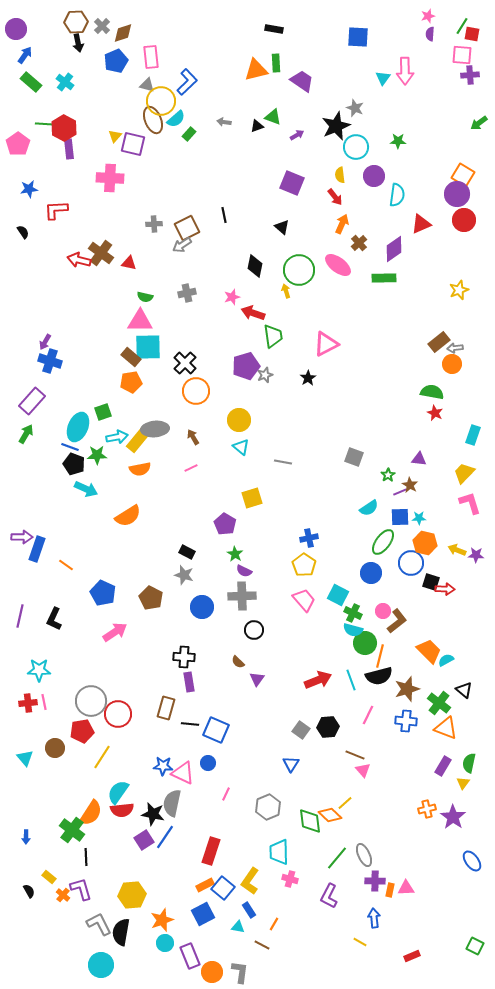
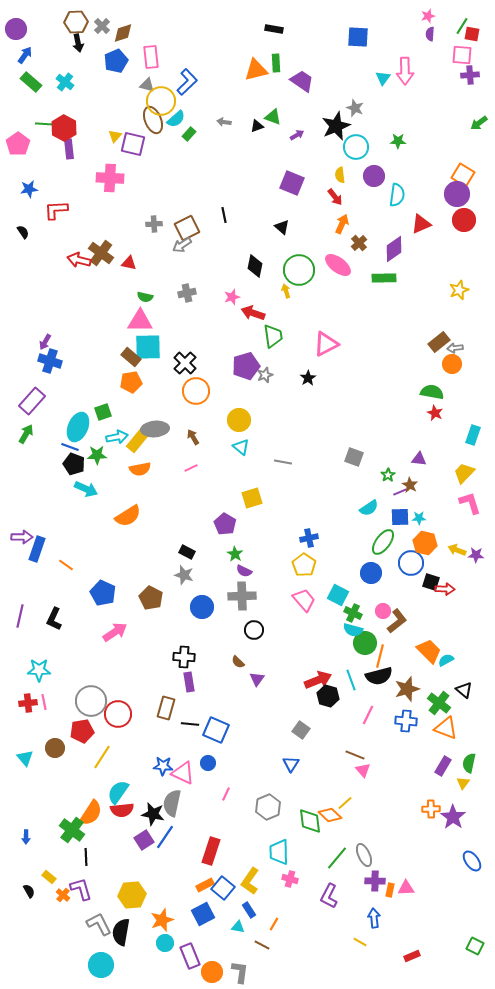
black hexagon at (328, 727): moved 31 px up; rotated 20 degrees clockwise
orange cross at (427, 809): moved 4 px right; rotated 12 degrees clockwise
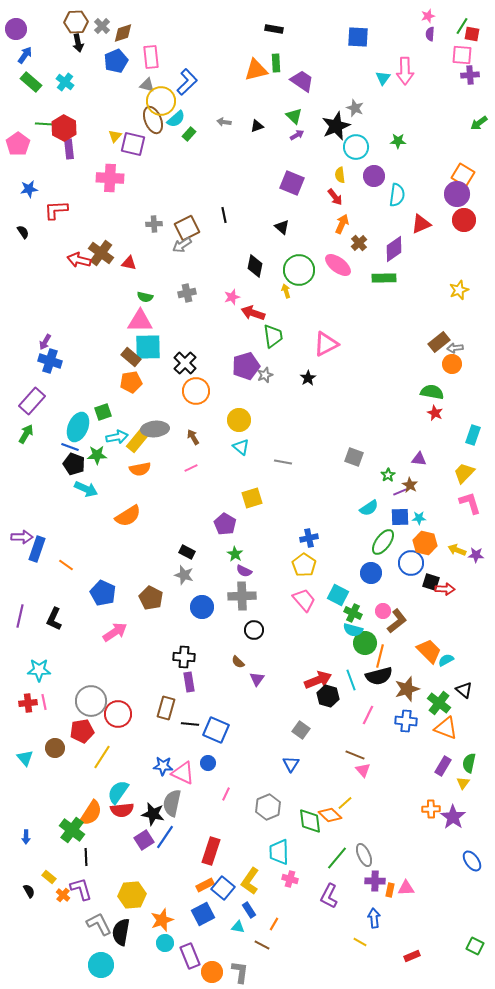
green triangle at (273, 117): moved 21 px right, 1 px up; rotated 24 degrees clockwise
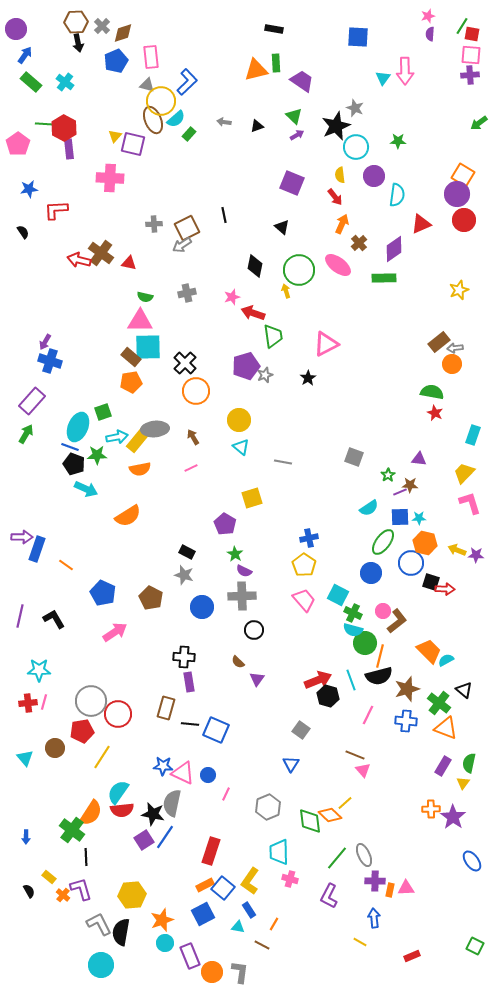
pink square at (462, 55): moved 9 px right
brown star at (410, 485): rotated 28 degrees counterclockwise
black L-shape at (54, 619): rotated 125 degrees clockwise
pink line at (44, 702): rotated 28 degrees clockwise
blue circle at (208, 763): moved 12 px down
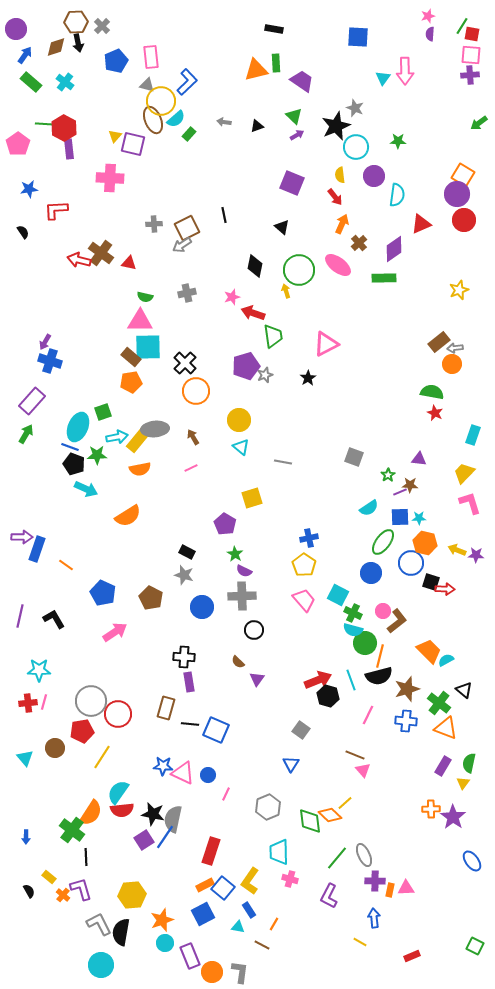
brown diamond at (123, 33): moved 67 px left, 14 px down
gray semicircle at (172, 803): moved 1 px right, 16 px down
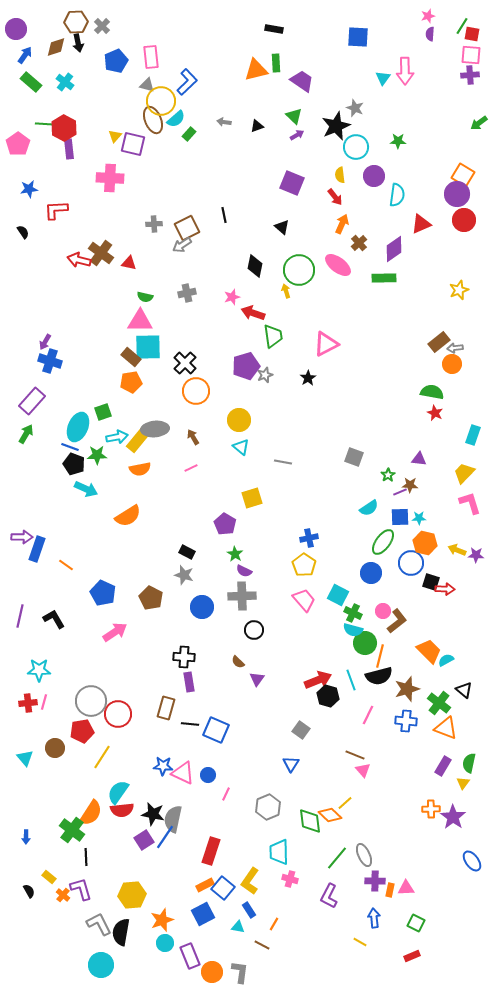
green square at (475, 946): moved 59 px left, 23 px up
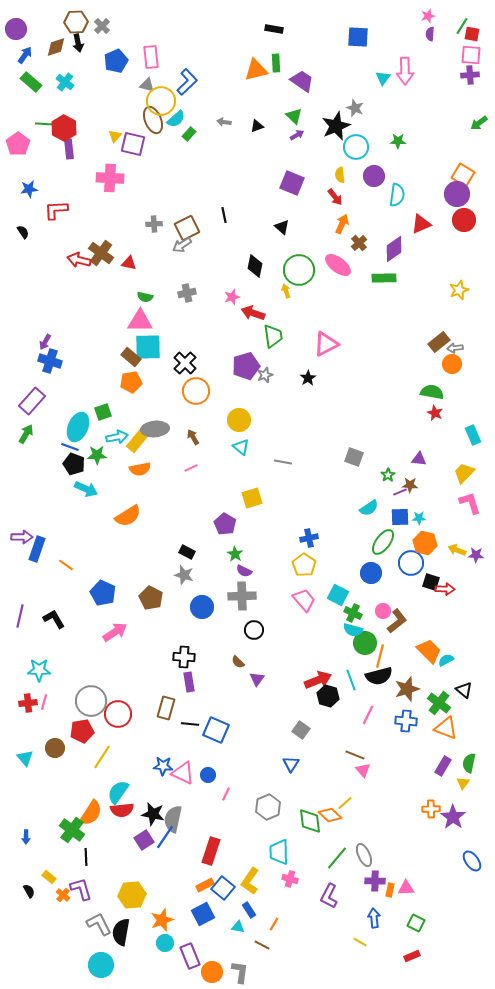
cyan rectangle at (473, 435): rotated 42 degrees counterclockwise
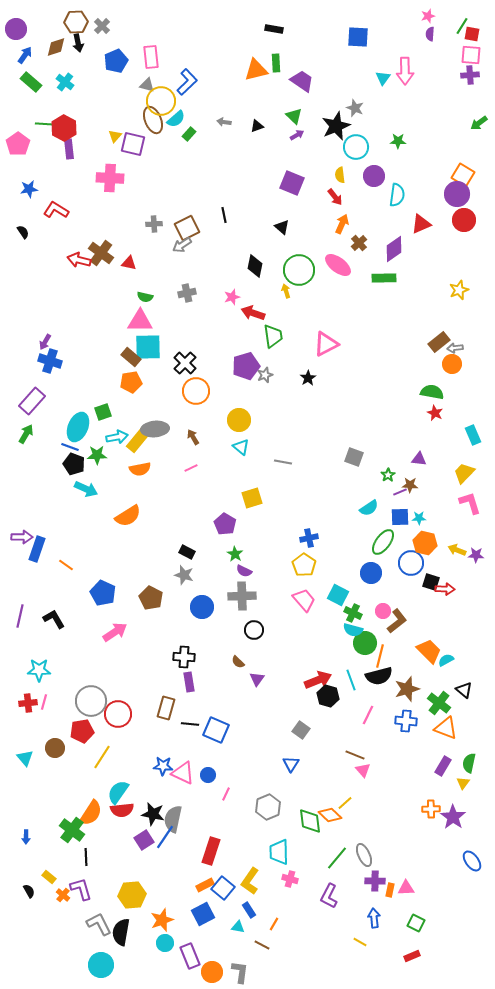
red L-shape at (56, 210): rotated 35 degrees clockwise
